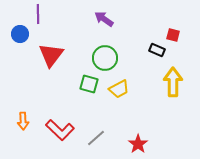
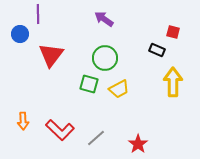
red square: moved 3 px up
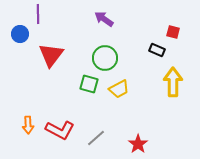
orange arrow: moved 5 px right, 4 px down
red L-shape: rotated 16 degrees counterclockwise
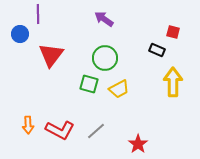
gray line: moved 7 px up
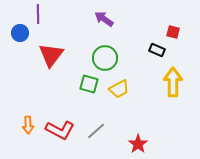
blue circle: moved 1 px up
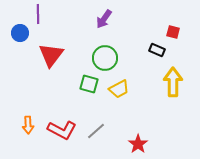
purple arrow: rotated 90 degrees counterclockwise
red L-shape: moved 2 px right
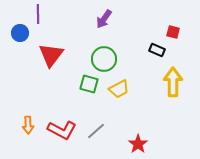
green circle: moved 1 px left, 1 px down
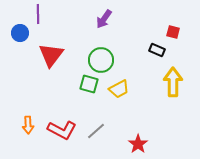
green circle: moved 3 px left, 1 px down
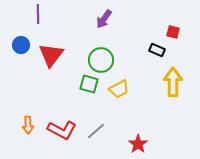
blue circle: moved 1 px right, 12 px down
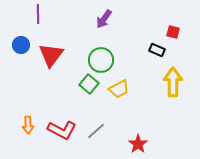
green square: rotated 24 degrees clockwise
